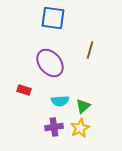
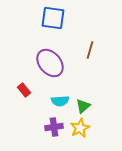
red rectangle: rotated 32 degrees clockwise
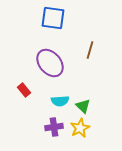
green triangle: rotated 35 degrees counterclockwise
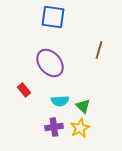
blue square: moved 1 px up
brown line: moved 9 px right
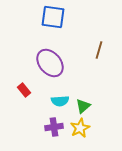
green triangle: rotated 35 degrees clockwise
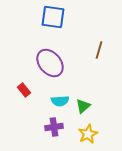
yellow star: moved 8 px right, 6 px down
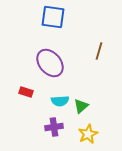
brown line: moved 1 px down
red rectangle: moved 2 px right, 2 px down; rotated 32 degrees counterclockwise
green triangle: moved 2 px left
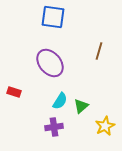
red rectangle: moved 12 px left
cyan semicircle: rotated 54 degrees counterclockwise
yellow star: moved 17 px right, 8 px up
